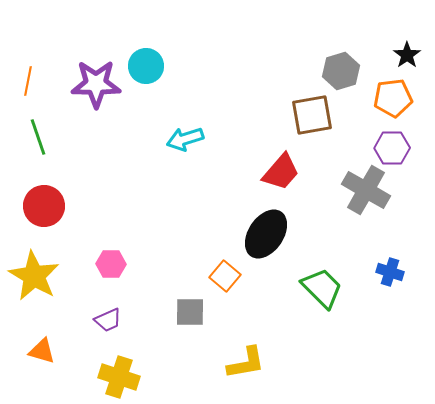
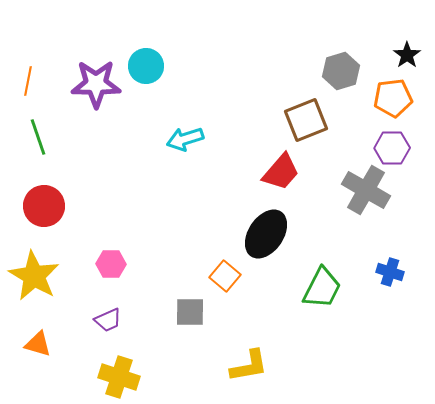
brown square: moved 6 px left, 5 px down; rotated 12 degrees counterclockwise
green trapezoid: rotated 72 degrees clockwise
orange triangle: moved 4 px left, 7 px up
yellow L-shape: moved 3 px right, 3 px down
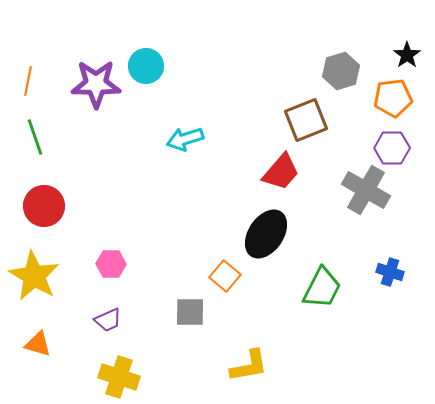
green line: moved 3 px left
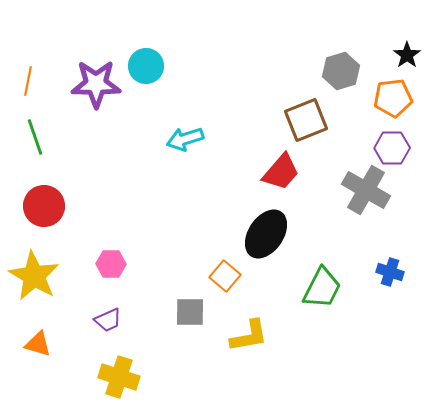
yellow L-shape: moved 30 px up
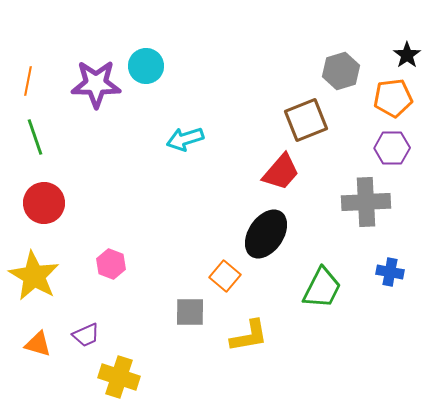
gray cross: moved 12 px down; rotated 33 degrees counterclockwise
red circle: moved 3 px up
pink hexagon: rotated 20 degrees clockwise
blue cross: rotated 8 degrees counterclockwise
purple trapezoid: moved 22 px left, 15 px down
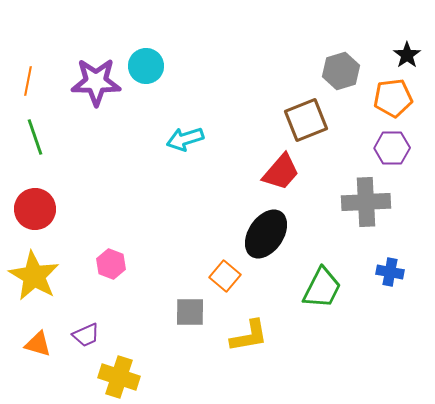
purple star: moved 2 px up
red circle: moved 9 px left, 6 px down
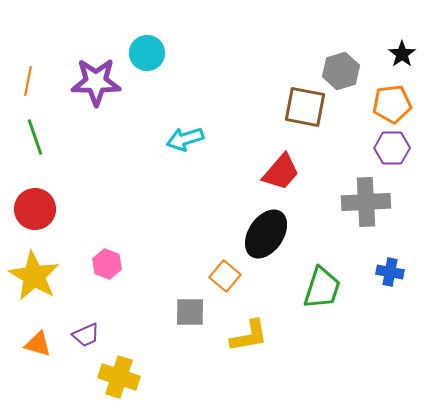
black star: moved 5 px left, 1 px up
cyan circle: moved 1 px right, 13 px up
orange pentagon: moved 1 px left, 6 px down
brown square: moved 1 px left, 13 px up; rotated 33 degrees clockwise
pink hexagon: moved 4 px left
green trapezoid: rotated 9 degrees counterclockwise
